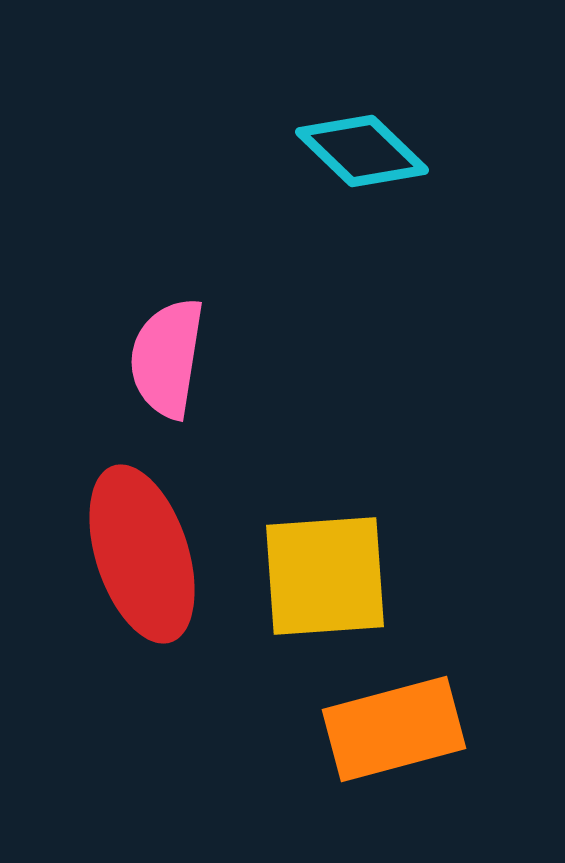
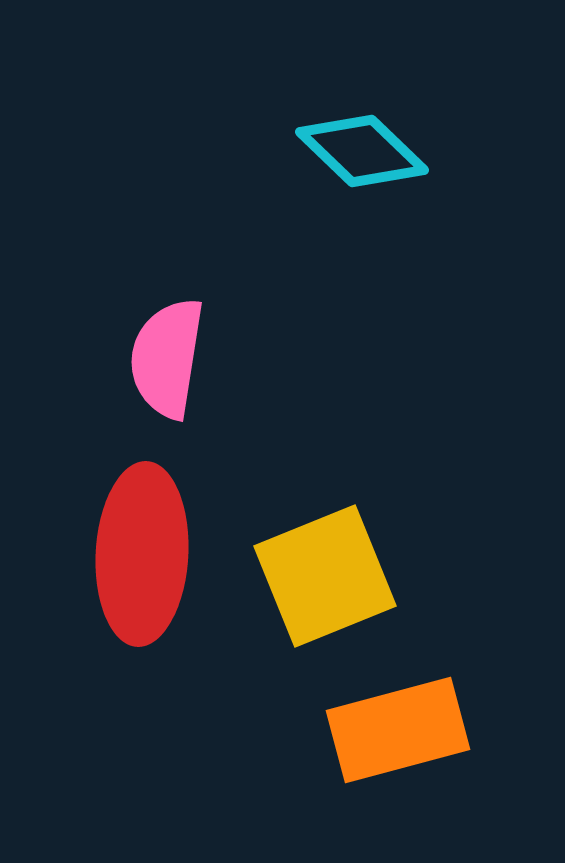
red ellipse: rotated 21 degrees clockwise
yellow square: rotated 18 degrees counterclockwise
orange rectangle: moved 4 px right, 1 px down
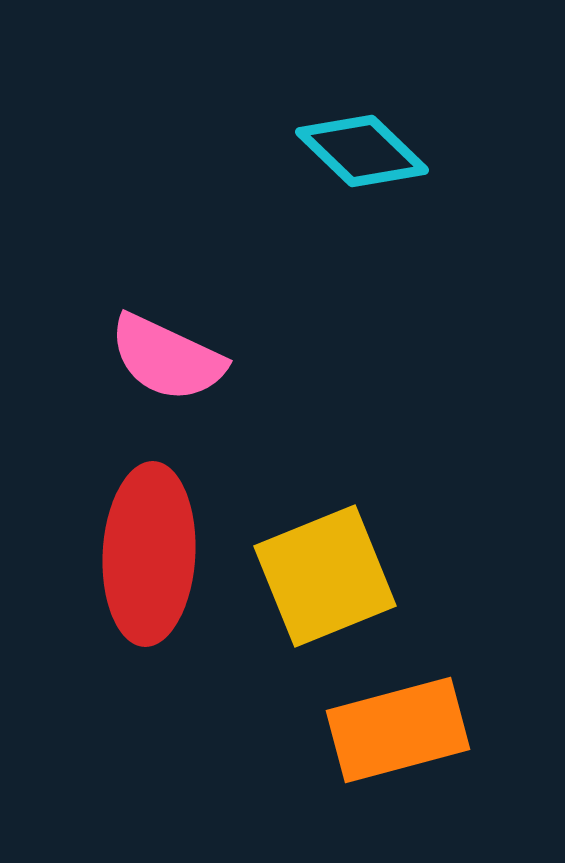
pink semicircle: rotated 74 degrees counterclockwise
red ellipse: moved 7 px right
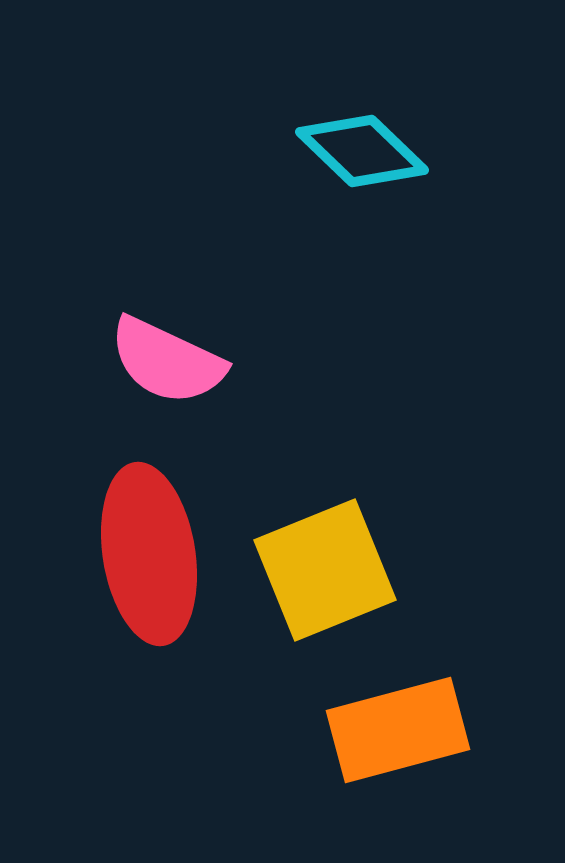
pink semicircle: moved 3 px down
red ellipse: rotated 12 degrees counterclockwise
yellow square: moved 6 px up
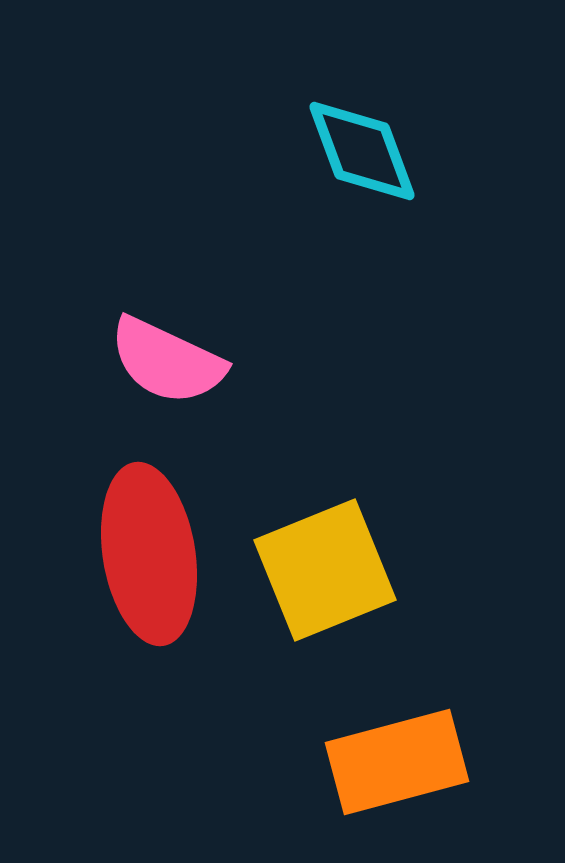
cyan diamond: rotated 26 degrees clockwise
orange rectangle: moved 1 px left, 32 px down
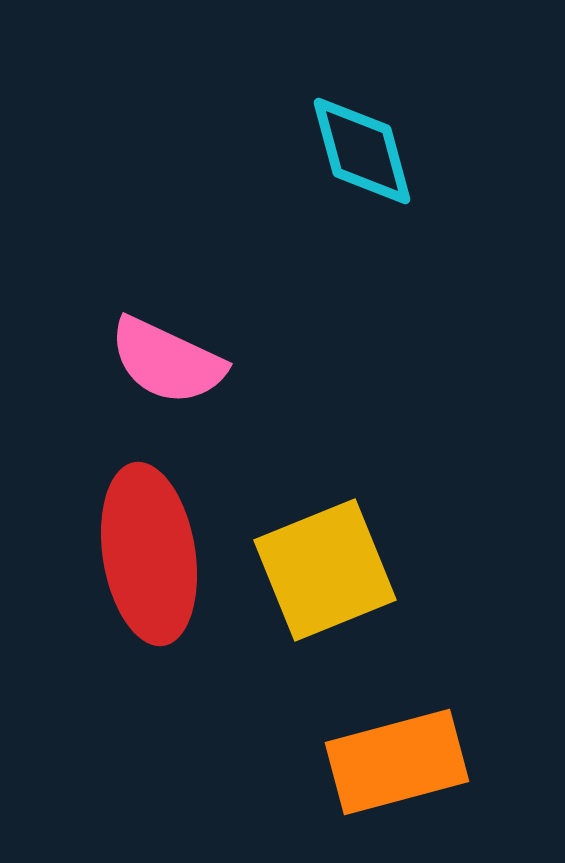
cyan diamond: rotated 5 degrees clockwise
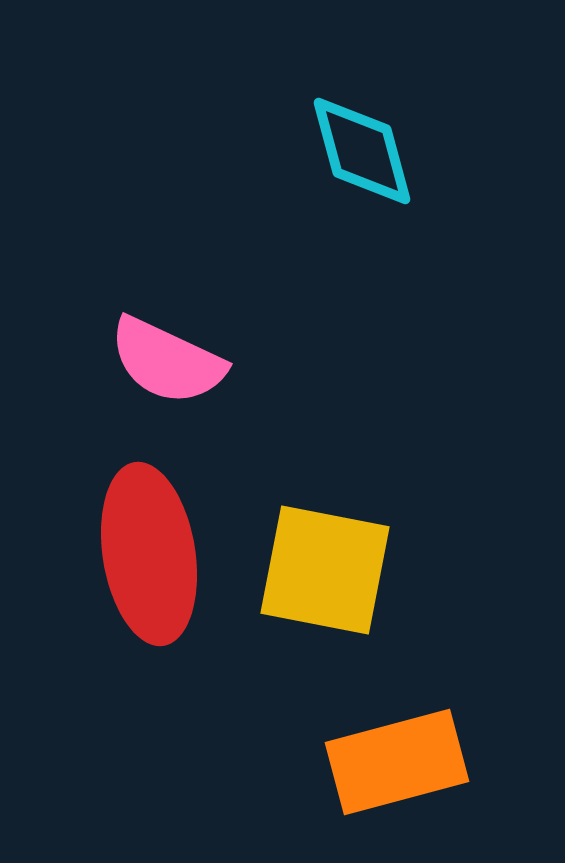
yellow square: rotated 33 degrees clockwise
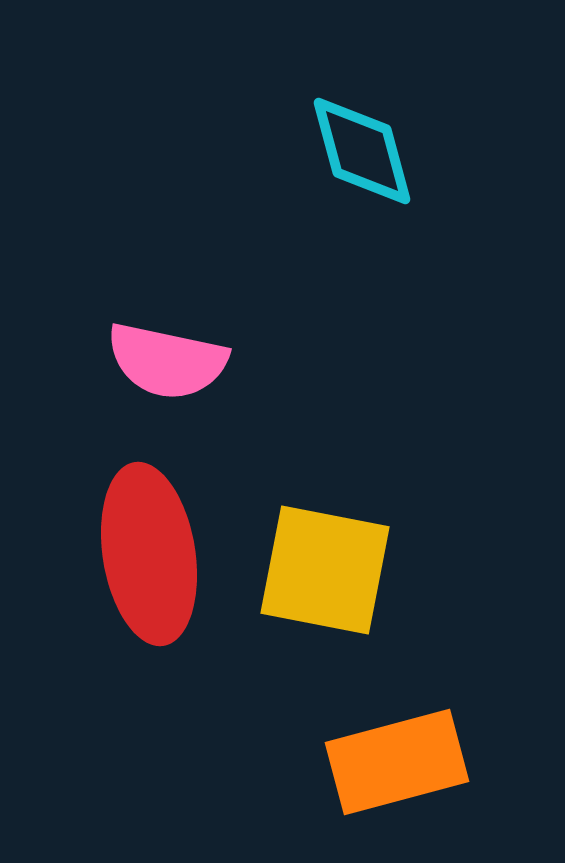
pink semicircle: rotated 13 degrees counterclockwise
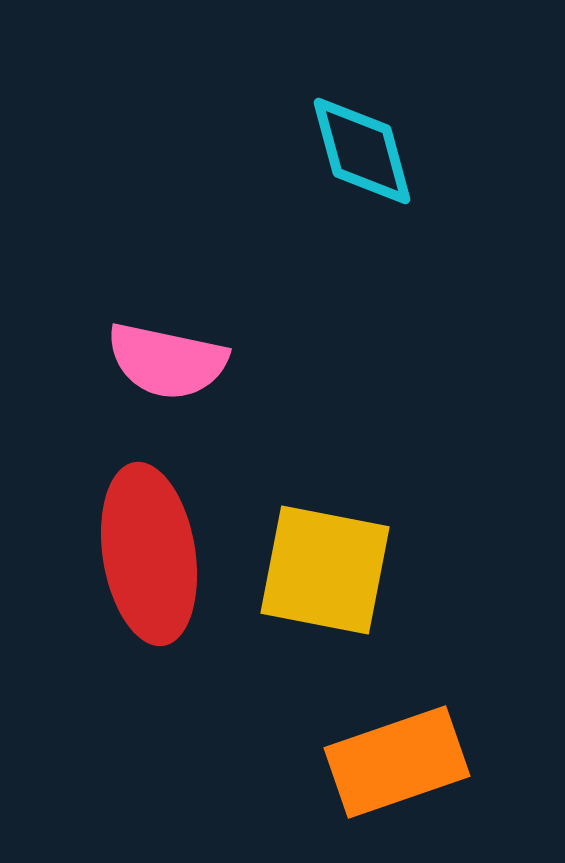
orange rectangle: rotated 4 degrees counterclockwise
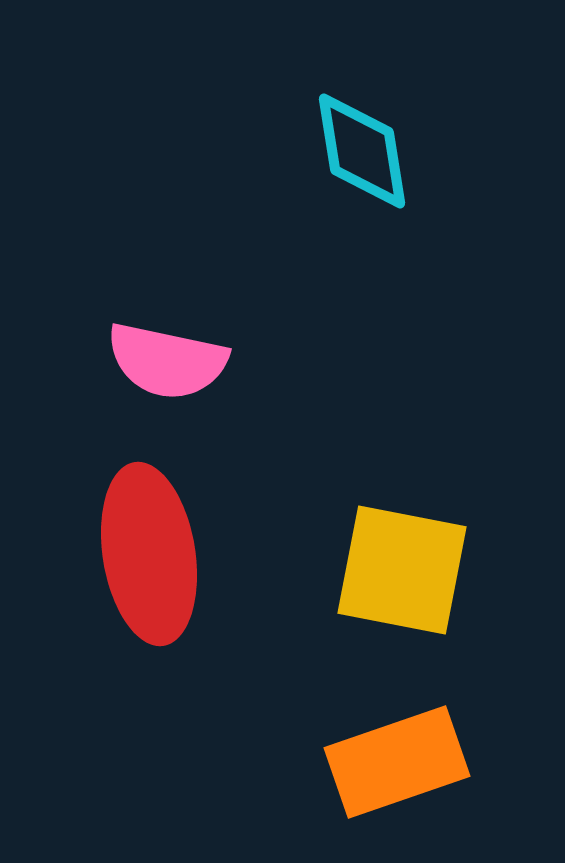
cyan diamond: rotated 6 degrees clockwise
yellow square: moved 77 px right
